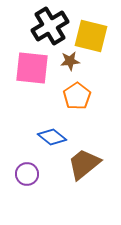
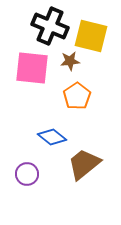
black cross: rotated 36 degrees counterclockwise
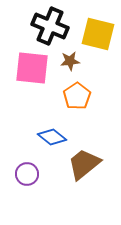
yellow square: moved 7 px right, 2 px up
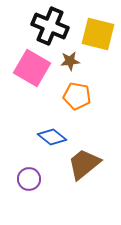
pink square: rotated 24 degrees clockwise
orange pentagon: rotated 28 degrees counterclockwise
purple circle: moved 2 px right, 5 px down
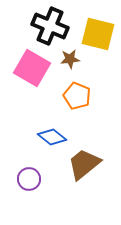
brown star: moved 2 px up
orange pentagon: rotated 12 degrees clockwise
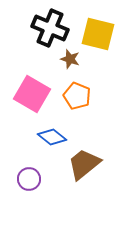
black cross: moved 2 px down
brown star: rotated 24 degrees clockwise
pink square: moved 26 px down
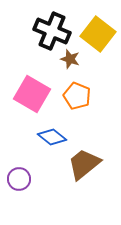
black cross: moved 2 px right, 3 px down
yellow square: rotated 24 degrees clockwise
purple circle: moved 10 px left
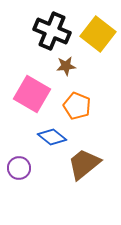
brown star: moved 4 px left, 7 px down; rotated 24 degrees counterclockwise
orange pentagon: moved 10 px down
purple circle: moved 11 px up
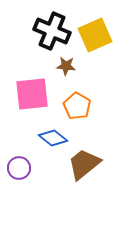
yellow square: moved 3 px left, 1 px down; rotated 28 degrees clockwise
brown star: rotated 12 degrees clockwise
pink square: rotated 36 degrees counterclockwise
orange pentagon: rotated 8 degrees clockwise
blue diamond: moved 1 px right, 1 px down
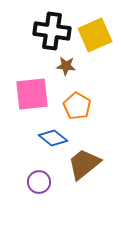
black cross: rotated 15 degrees counterclockwise
purple circle: moved 20 px right, 14 px down
